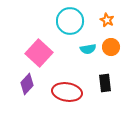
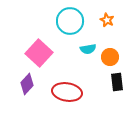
orange circle: moved 1 px left, 10 px down
black rectangle: moved 12 px right, 1 px up
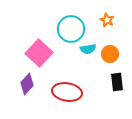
cyan circle: moved 1 px right, 8 px down
orange circle: moved 3 px up
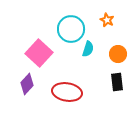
cyan semicircle: rotated 63 degrees counterclockwise
orange circle: moved 8 px right
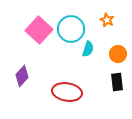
pink square: moved 23 px up
purple diamond: moved 5 px left, 8 px up
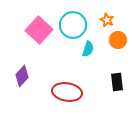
cyan circle: moved 2 px right, 4 px up
orange circle: moved 14 px up
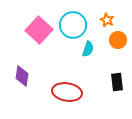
purple diamond: rotated 35 degrees counterclockwise
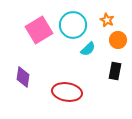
pink square: rotated 16 degrees clockwise
cyan semicircle: rotated 28 degrees clockwise
purple diamond: moved 1 px right, 1 px down
black rectangle: moved 2 px left, 11 px up; rotated 18 degrees clockwise
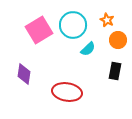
purple diamond: moved 1 px right, 3 px up
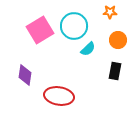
orange star: moved 3 px right, 8 px up; rotated 24 degrees counterclockwise
cyan circle: moved 1 px right, 1 px down
pink square: moved 1 px right
purple diamond: moved 1 px right, 1 px down
red ellipse: moved 8 px left, 4 px down
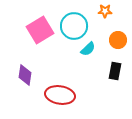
orange star: moved 5 px left, 1 px up
red ellipse: moved 1 px right, 1 px up
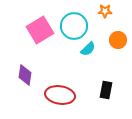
black rectangle: moved 9 px left, 19 px down
